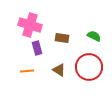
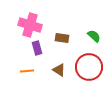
green semicircle: rotated 16 degrees clockwise
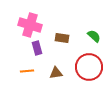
brown triangle: moved 3 px left, 3 px down; rotated 40 degrees counterclockwise
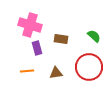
brown rectangle: moved 1 px left, 1 px down
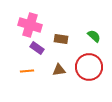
purple rectangle: rotated 40 degrees counterclockwise
brown triangle: moved 3 px right, 3 px up
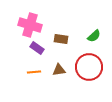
green semicircle: rotated 96 degrees clockwise
orange line: moved 7 px right, 1 px down
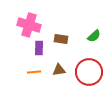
pink cross: moved 1 px left
purple rectangle: moved 2 px right; rotated 56 degrees clockwise
red circle: moved 5 px down
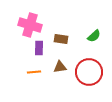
pink cross: moved 1 px right
brown triangle: moved 1 px right, 3 px up
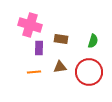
green semicircle: moved 1 px left, 5 px down; rotated 32 degrees counterclockwise
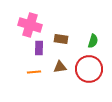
red circle: moved 3 px up
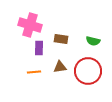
green semicircle: rotated 88 degrees clockwise
red circle: moved 1 px left, 2 px down
